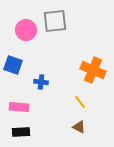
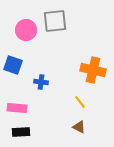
orange cross: rotated 10 degrees counterclockwise
pink rectangle: moved 2 px left, 1 px down
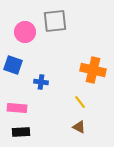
pink circle: moved 1 px left, 2 px down
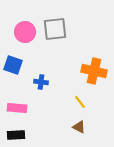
gray square: moved 8 px down
orange cross: moved 1 px right, 1 px down
black rectangle: moved 5 px left, 3 px down
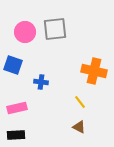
pink rectangle: rotated 18 degrees counterclockwise
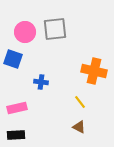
blue square: moved 6 px up
